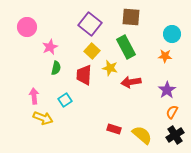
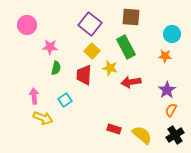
pink circle: moved 2 px up
pink star: rotated 28 degrees clockwise
orange semicircle: moved 1 px left, 2 px up
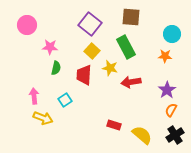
red rectangle: moved 4 px up
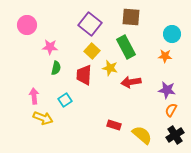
purple star: rotated 30 degrees counterclockwise
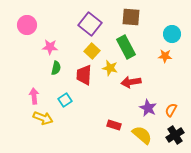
purple star: moved 19 px left, 18 px down; rotated 18 degrees clockwise
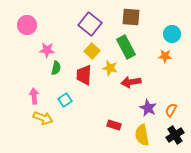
pink star: moved 3 px left, 3 px down
yellow semicircle: rotated 140 degrees counterclockwise
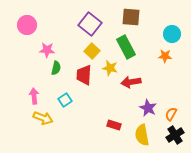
orange semicircle: moved 4 px down
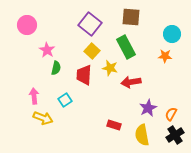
pink star: rotated 28 degrees clockwise
purple star: rotated 18 degrees clockwise
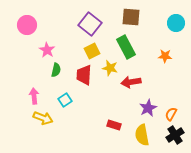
cyan circle: moved 4 px right, 11 px up
yellow square: rotated 21 degrees clockwise
green semicircle: moved 2 px down
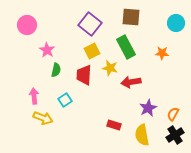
orange star: moved 3 px left, 3 px up
orange semicircle: moved 2 px right
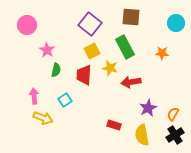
green rectangle: moved 1 px left
